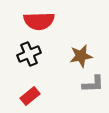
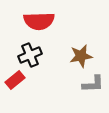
black cross: moved 1 px right, 1 px down
red rectangle: moved 15 px left, 16 px up
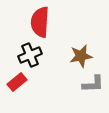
red semicircle: moved 1 px right, 1 px down; rotated 96 degrees clockwise
red rectangle: moved 2 px right, 2 px down
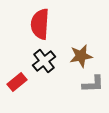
red semicircle: moved 2 px down
black cross: moved 14 px right, 6 px down; rotated 15 degrees counterclockwise
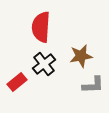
red semicircle: moved 1 px right, 3 px down
black cross: moved 3 px down
gray L-shape: moved 1 px down
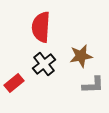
red rectangle: moved 3 px left, 1 px down
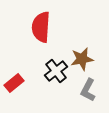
brown star: moved 1 px right, 3 px down
black cross: moved 12 px right, 7 px down
gray L-shape: moved 5 px left, 5 px down; rotated 120 degrees clockwise
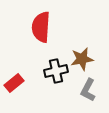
black cross: rotated 25 degrees clockwise
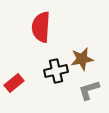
gray L-shape: moved 1 px right; rotated 45 degrees clockwise
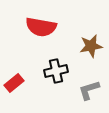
red semicircle: rotated 84 degrees counterclockwise
brown star: moved 9 px right, 13 px up
